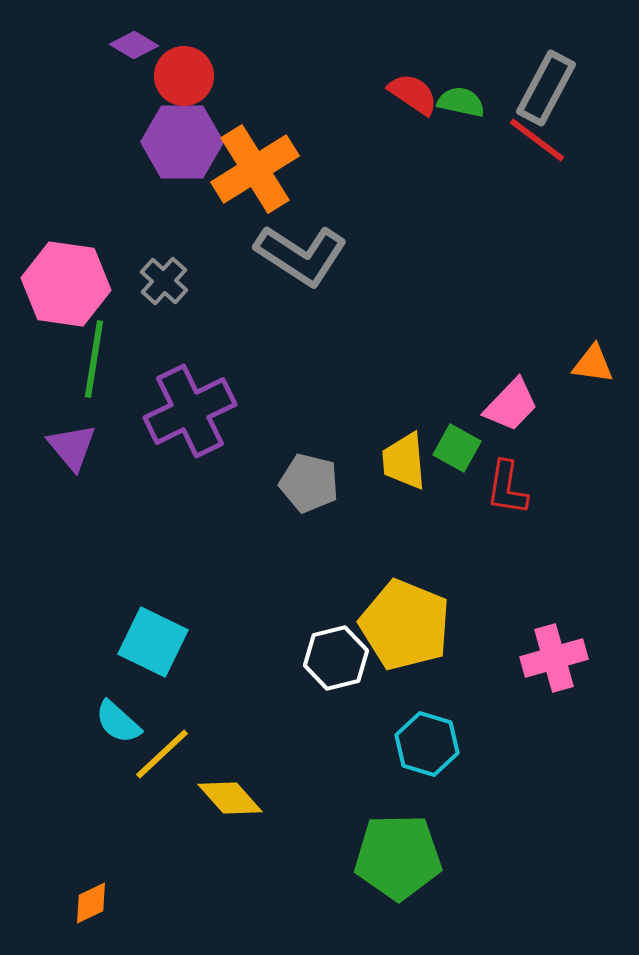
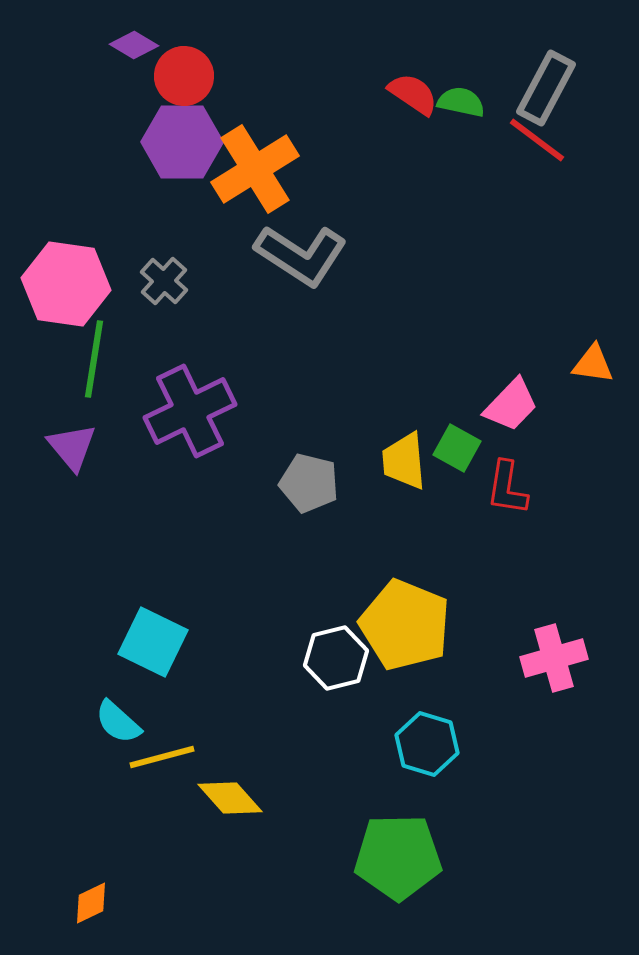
yellow line: moved 3 px down; rotated 28 degrees clockwise
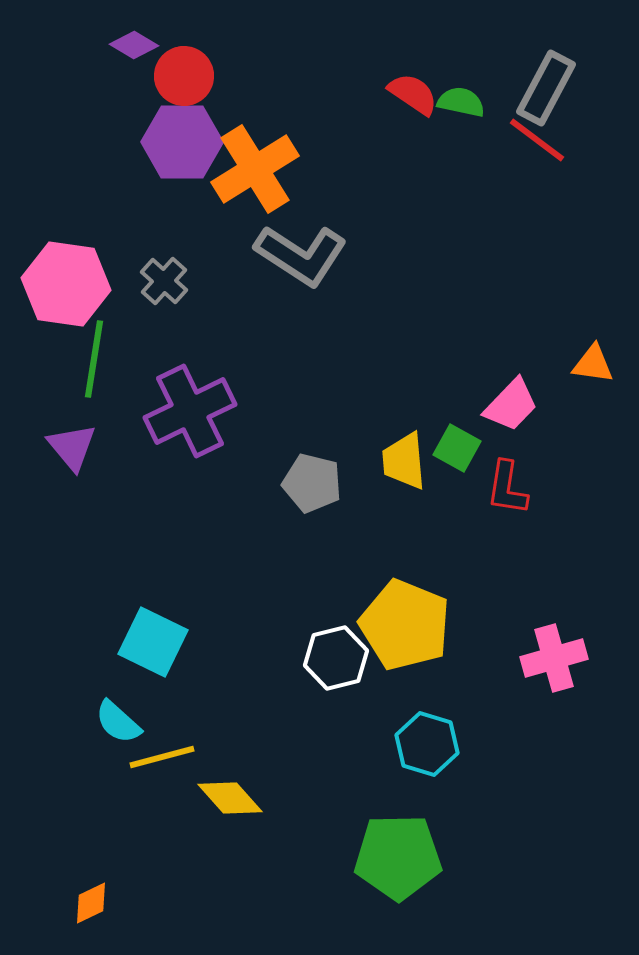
gray pentagon: moved 3 px right
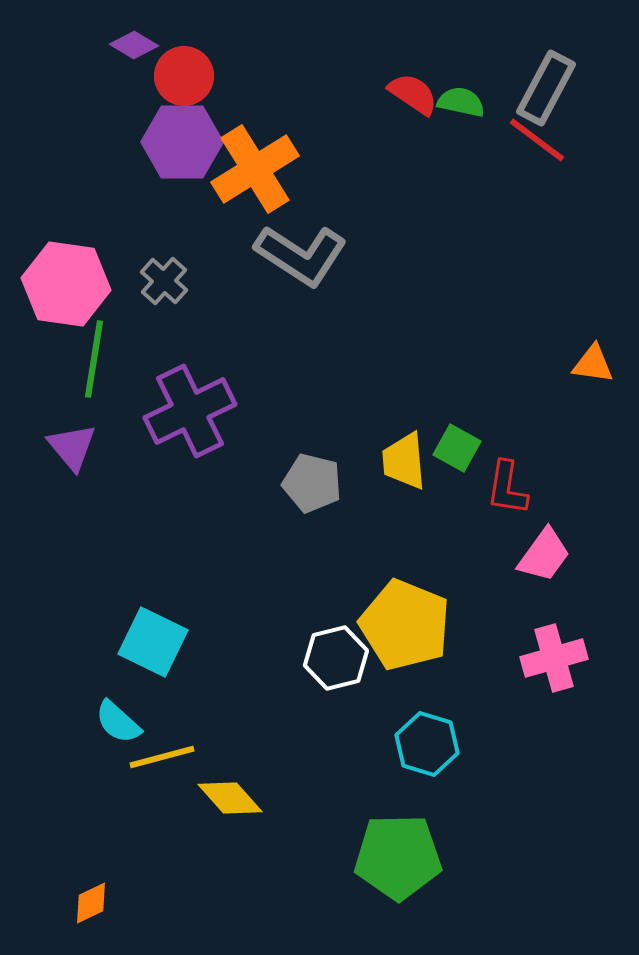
pink trapezoid: moved 33 px right, 150 px down; rotated 8 degrees counterclockwise
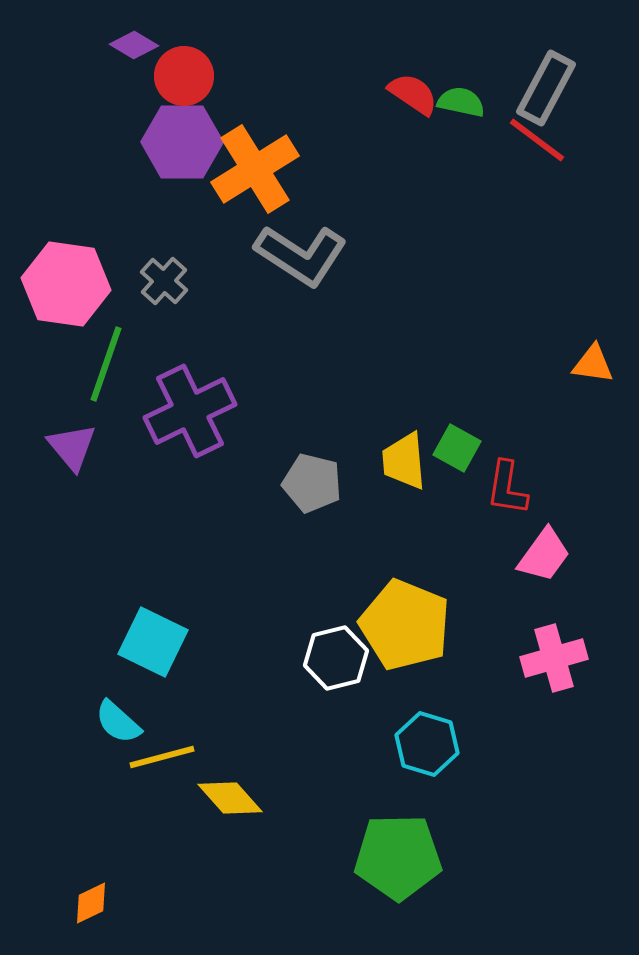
green line: moved 12 px right, 5 px down; rotated 10 degrees clockwise
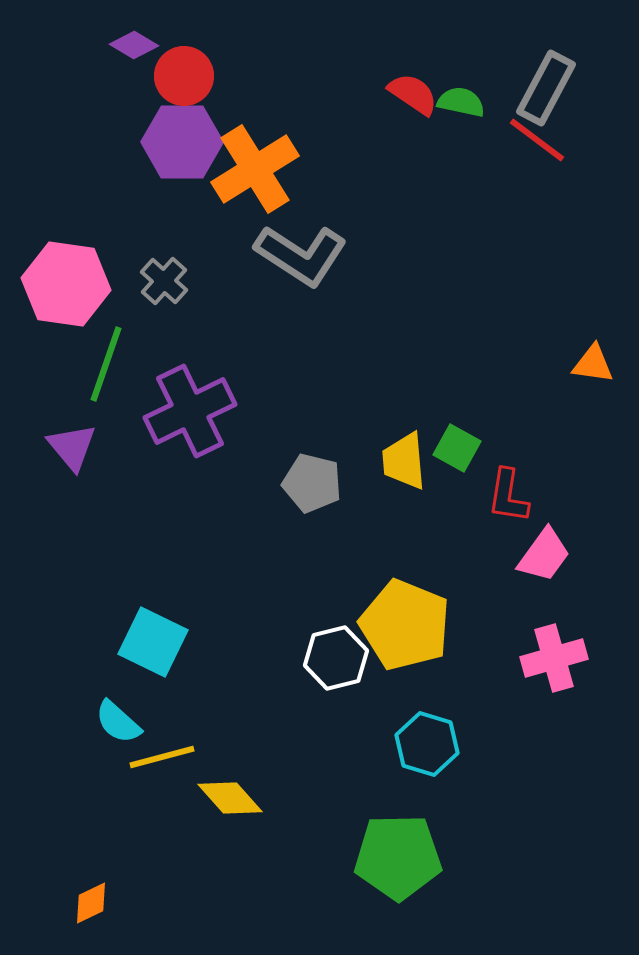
red L-shape: moved 1 px right, 8 px down
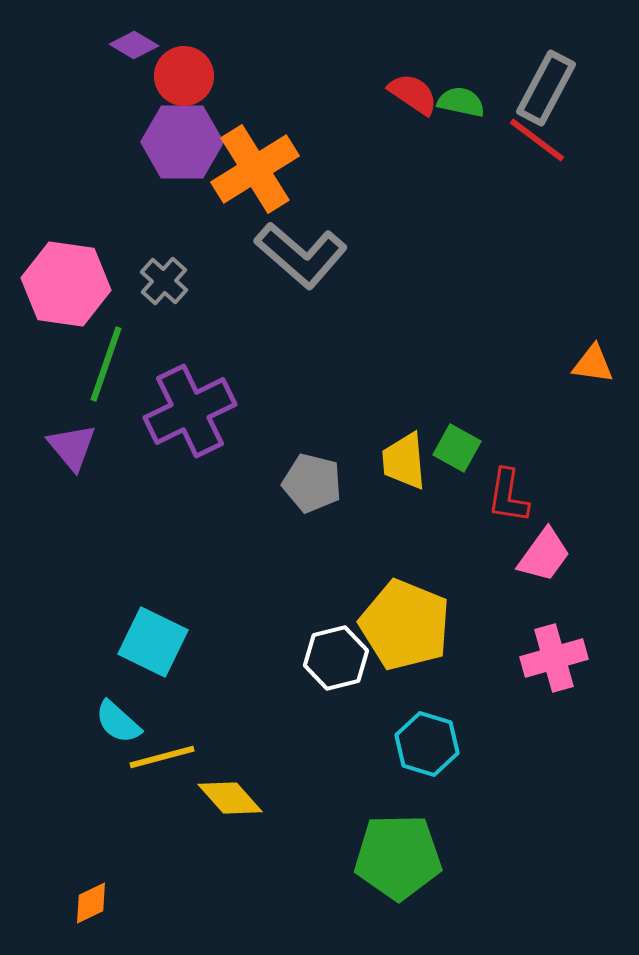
gray L-shape: rotated 8 degrees clockwise
